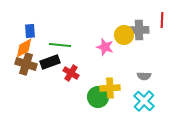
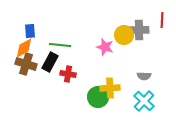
black rectangle: rotated 42 degrees counterclockwise
red cross: moved 3 px left, 1 px down; rotated 21 degrees counterclockwise
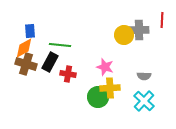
pink star: moved 20 px down
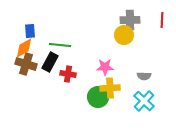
gray cross: moved 9 px left, 10 px up
pink star: rotated 18 degrees counterclockwise
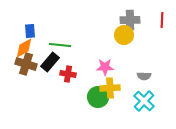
black rectangle: rotated 12 degrees clockwise
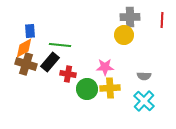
gray cross: moved 3 px up
green circle: moved 11 px left, 8 px up
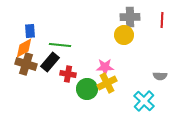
gray semicircle: moved 16 px right
yellow cross: moved 3 px left, 5 px up; rotated 24 degrees counterclockwise
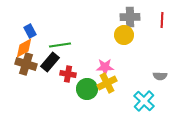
blue rectangle: rotated 24 degrees counterclockwise
green line: rotated 15 degrees counterclockwise
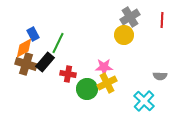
gray cross: rotated 30 degrees counterclockwise
blue rectangle: moved 3 px right, 3 px down
green line: moved 2 px left, 2 px up; rotated 55 degrees counterclockwise
black rectangle: moved 5 px left
pink star: moved 1 px left
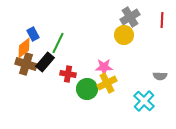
orange diamond: rotated 10 degrees counterclockwise
